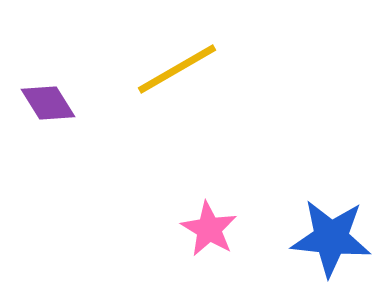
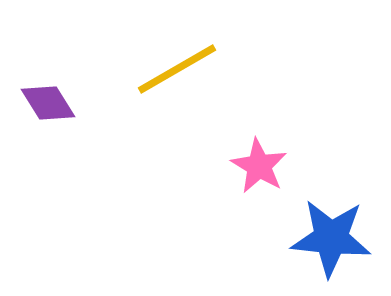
pink star: moved 50 px right, 63 px up
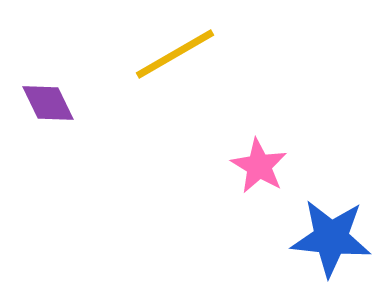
yellow line: moved 2 px left, 15 px up
purple diamond: rotated 6 degrees clockwise
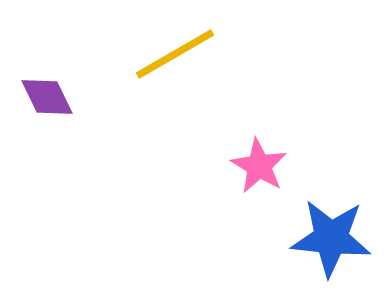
purple diamond: moved 1 px left, 6 px up
